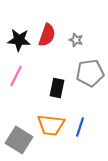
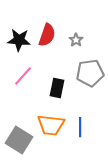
gray star: rotated 16 degrees clockwise
pink line: moved 7 px right; rotated 15 degrees clockwise
blue line: rotated 18 degrees counterclockwise
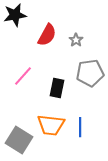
red semicircle: rotated 10 degrees clockwise
black star: moved 4 px left, 25 px up; rotated 15 degrees counterclockwise
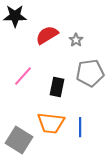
black star: moved 1 px down; rotated 10 degrees clockwise
red semicircle: rotated 150 degrees counterclockwise
black rectangle: moved 1 px up
orange trapezoid: moved 2 px up
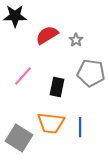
gray pentagon: moved 1 px right; rotated 16 degrees clockwise
gray square: moved 2 px up
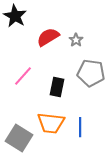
black star: rotated 30 degrees clockwise
red semicircle: moved 1 px right, 2 px down
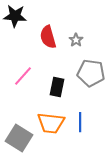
black star: rotated 25 degrees counterclockwise
red semicircle: rotated 75 degrees counterclockwise
blue line: moved 5 px up
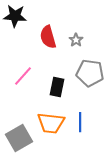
gray pentagon: moved 1 px left
gray square: rotated 28 degrees clockwise
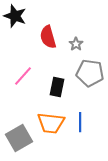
black star: rotated 15 degrees clockwise
gray star: moved 4 px down
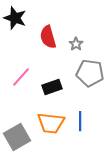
black star: moved 2 px down
pink line: moved 2 px left, 1 px down
black rectangle: moved 5 px left; rotated 60 degrees clockwise
blue line: moved 1 px up
gray square: moved 2 px left, 1 px up
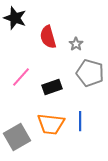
gray pentagon: rotated 8 degrees clockwise
orange trapezoid: moved 1 px down
